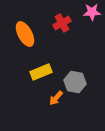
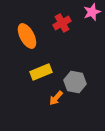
pink star: rotated 18 degrees counterclockwise
orange ellipse: moved 2 px right, 2 px down
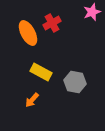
red cross: moved 10 px left
orange ellipse: moved 1 px right, 3 px up
yellow rectangle: rotated 50 degrees clockwise
orange arrow: moved 24 px left, 2 px down
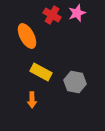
pink star: moved 15 px left, 1 px down
red cross: moved 8 px up; rotated 30 degrees counterclockwise
orange ellipse: moved 1 px left, 3 px down
orange arrow: rotated 42 degrees counterclockwise
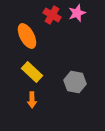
yellow rectangle: moved 9 px left; rotated 15 degrees clockwise
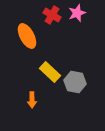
yellow rectangle: moved 18 px right
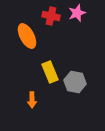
red cross: moved 1 px left, 1 px down; rotated 18 degrees counterclockwise
yellow rectangle: rotated 25 degrees clockwise
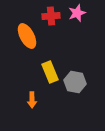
red cross: rotated 18 degrees counterclockwise
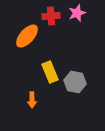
orange ellipse: rotated 70 degrees clockwise
